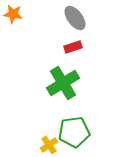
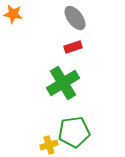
yellow cross: rotated 18 degrees clockwise
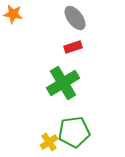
yellow cross: moved 3 px up; rotated 18 degrees counterclockwise
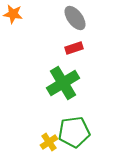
red rectangle: moved 1 px right, 1 px down
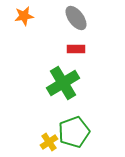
orange star: moved 11 px right, 2 px down; rotated 18 degrees counterclockwise
gray ellipse: moved 1 px right
red rectangle: moved 2 px right, 1 px down; rotated 18 degrees clockwise
green pentagon: rotated 12 degrees counterclockwise
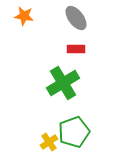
orange star: rotated 18 degrees clockwise
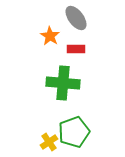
orange star: moved 26 px right, 20 px down; rotated 24 degrees clockwise
green cross: rotated 36 degrees clockwise
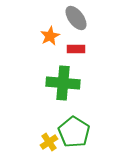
orange star: rotated 12 degrees clockwise
green pentagon: rotated 20 degrees counterclockwise
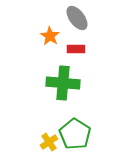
gray ellipse: moved 1 px right
orange star: rotated 12 degrees counterclockwise
green pentagon: moved 1 px right, 2 px down
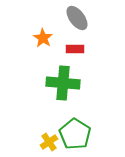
orange star: moved 7 px left, 2 px down
red rectangle: moved 1 px left
